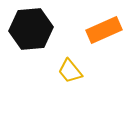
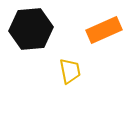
yellow trapezoid: rotated 152 degrees counterclockwise
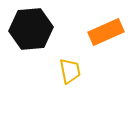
orange rectangle: moved 2 px right, 2 px down
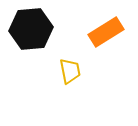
orange rectangle: rotated 8 degrees counterclockwise
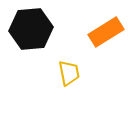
yellow trapezoid: moved 1 px left, 2 px down
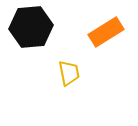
black hexagon: moved 2 px up
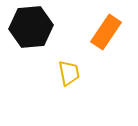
orange rectangle: rotated 24 degrees counterclockwise
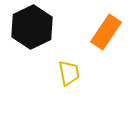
black hexagon: moved 1 px right; rotated 21 degrees counterclockwise
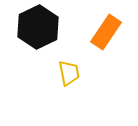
black hexagon: moved 6 px right
